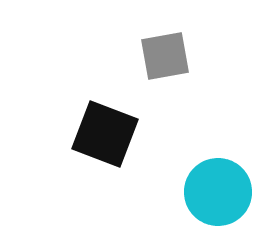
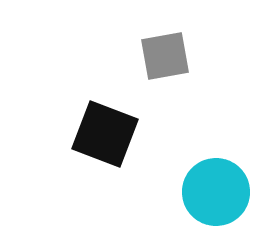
cyan circle: moved 2 px left
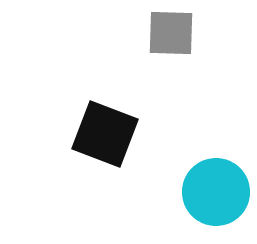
gray square: moved 6 px right, 23 px up; rotated 12 degrees clockwise
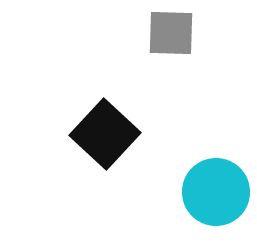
black square: rotated 22 degrees clockwise
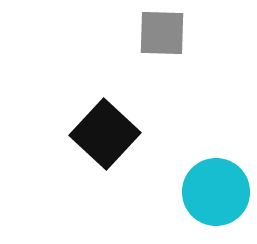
gray square: moved 9 px left
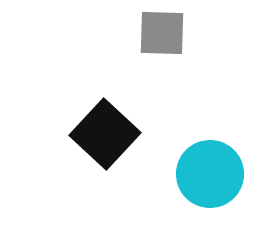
cyan circle: moved 6 px left, 18 px up
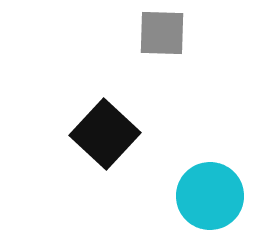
cyan circle: moved 22 px down
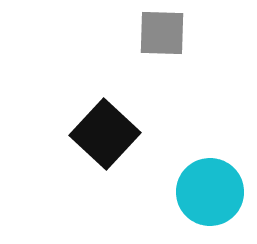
cyan circle: moved 4 px up
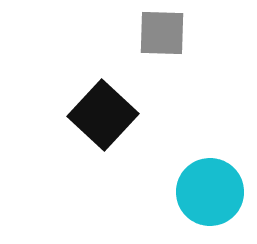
black square: moved 2 px left, 19 px up
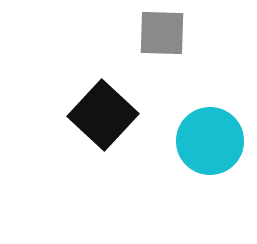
cyan circle: moved 51 px up
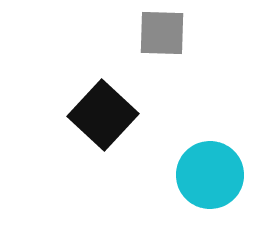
cyan circle: moved 34 px down
